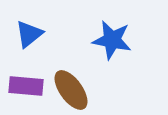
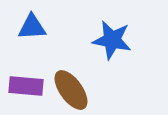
blue triangle: moved 3 px right, 7 px up; rotated 36 degrees clockwise
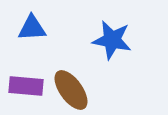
blue triangle: moved 1 px down
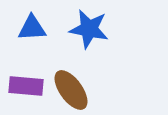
blue star: moved 23 px left, 11 px up
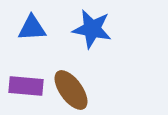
blue star: moved 3 px right
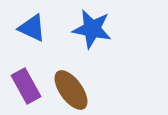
blue triangle: rotated 28 degrees clockwise
purple rectangle: rotated 56 degrees clockwise
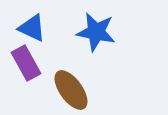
blue star: moved 4 px right, 3 px down
purple rectangle: moved 23 px up
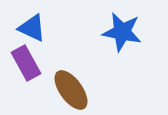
blue star: moved 26 px right
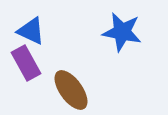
blue triangle: moved 1 px left, 3 px down
